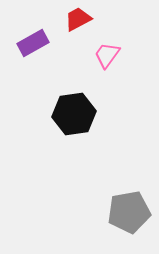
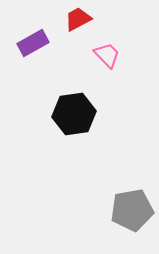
pink trapezoid: rotated 100 degrees clockwise
gray pentagon: moved 3 px right, 2 px up
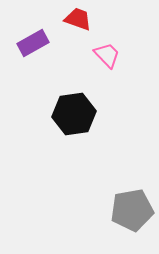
red trapezoid: rotated 48 degrees clockwise
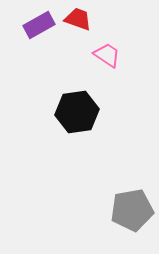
purple rectangle: moved 6 px right, 18 px up
pink trapezoid: rotated 12 degrees counterclockwise
black hexagon: moved 3 px right, 2 px up
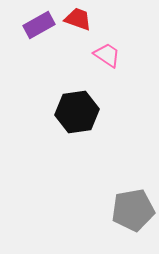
gray pentagon: moved 1 px right
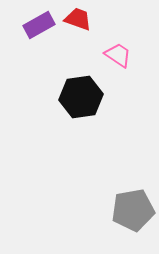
pink trapezoid: moved 11 px right
black hexagon: moved 4 px right, 15 px up
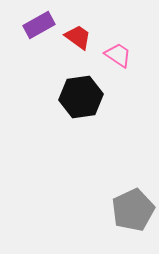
red trapezoid: moved 18 px down; rotated 16 degrees clockwise
gray pentagon: rotated 15 degrees counterclockwise
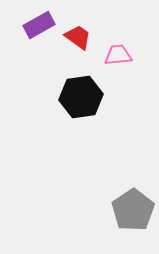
pink trapezoid: rotated 40 degrees counterclockwise
gray pentagon: rotated 9 degrees counterclockwise
